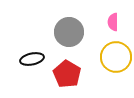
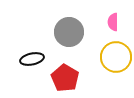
red pentagon: moved 2 px left, 4 px down
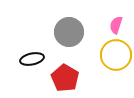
pink semicircle: moved 3 px right, 3 px down; rotated 18 degrees clockwise
yellow circle: moved 2 px up
